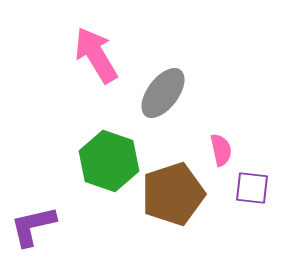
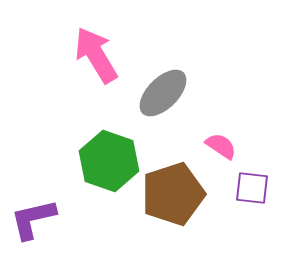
gray ellipse: rotated 8 degrees clockwise
pink semicircle: moved 4 px up; rotated 44 degrees counterclockwise
purple L-shape: moved 7 px up
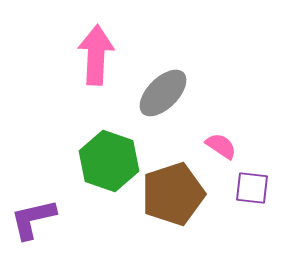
pink arrow: rotated 34 degrees clockwise
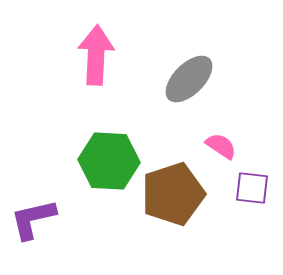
gray ellipse: moved 26 px right, 14 px up
green hexagon: rotated 16 degrees counterclockwise
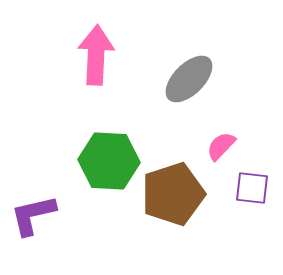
pink semicircle: rotated 80 degrees counterclockwise
purple L-shape: moved 4 px up
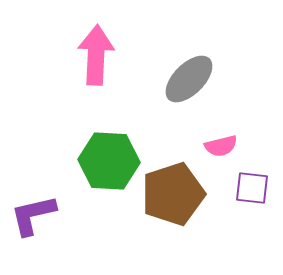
pink semicircle: rotated 148 degrees counterclockwise
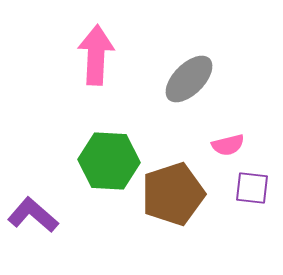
pink semicircle: moved 7 px right, 1 px up
purple L-shape: rotated 54 degrees clockwise
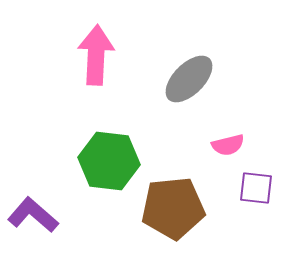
green hexagon: rotated 4 degrees clockwise
purple square: moved 4 px right
brown pentagon: moved 14 px down; rotated 12 degrees clockwise
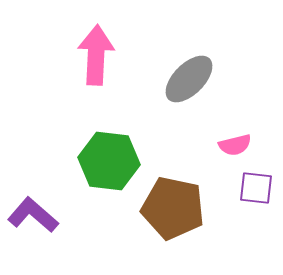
pink semicircle: moved 7 px right
brown pentagon: rotated 18 degrees clockwise
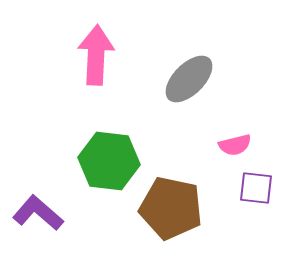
brown pentagon: moved 2 px left
purple L-shape: moved 5 px right, 2 px up
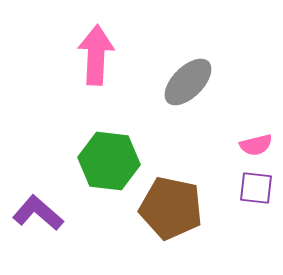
gray ellipse: moved 1 px left, 3 px down
pink semicircle: moved 21 px right
